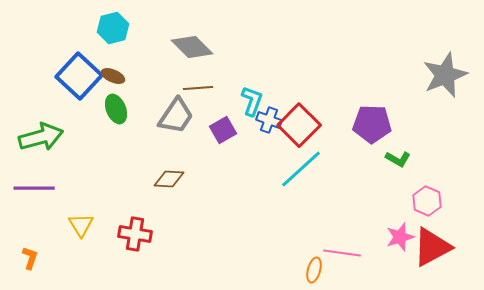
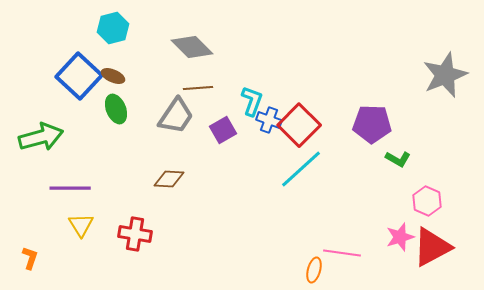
purple line: moved 36 px right
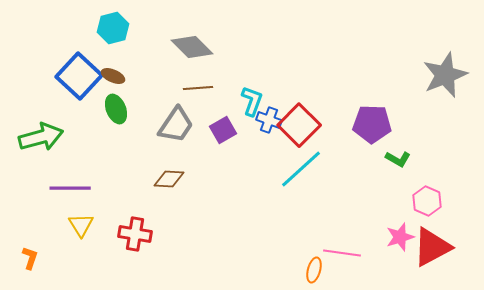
gray trapezoid: moved 9 px down
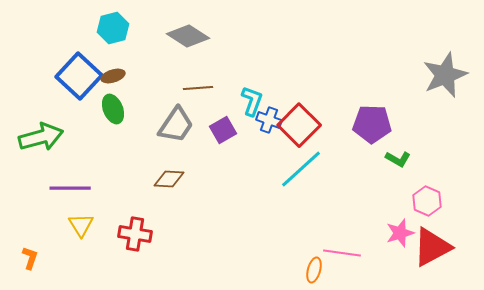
gray diamond: moved 4 px left, 11 px up; rotated 12 degrees counterclockwise
brown ellipse: rotated 40 degrees counterclockwise
green ellipse: moved 3 px left
pink star: moved 4 px up
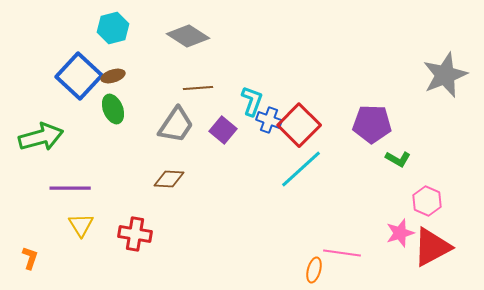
purple square: rotated 20 degrees counterclockwise
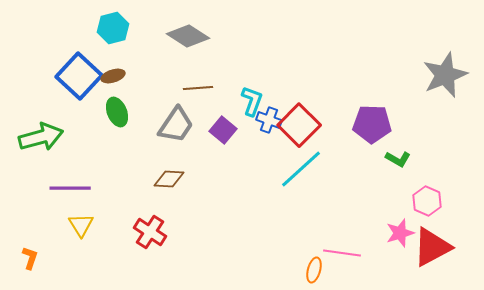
green ellipse: moved 4 px right, 3 px down
red cross: moved 15 px right, 2 px up; rotated 24 degrees clockwise
